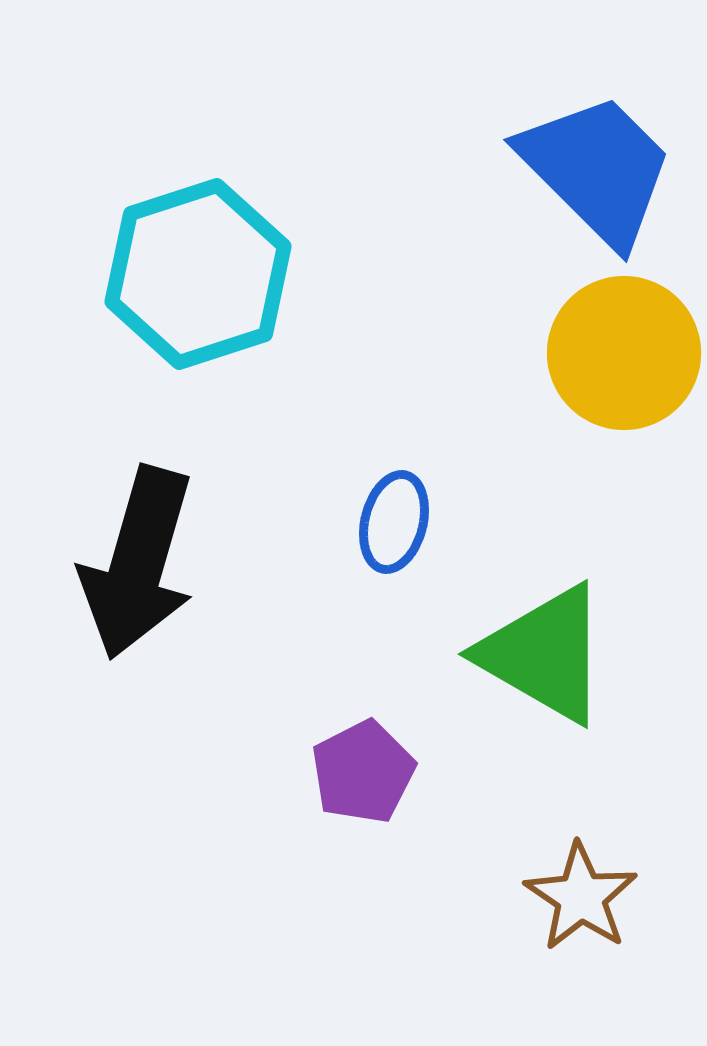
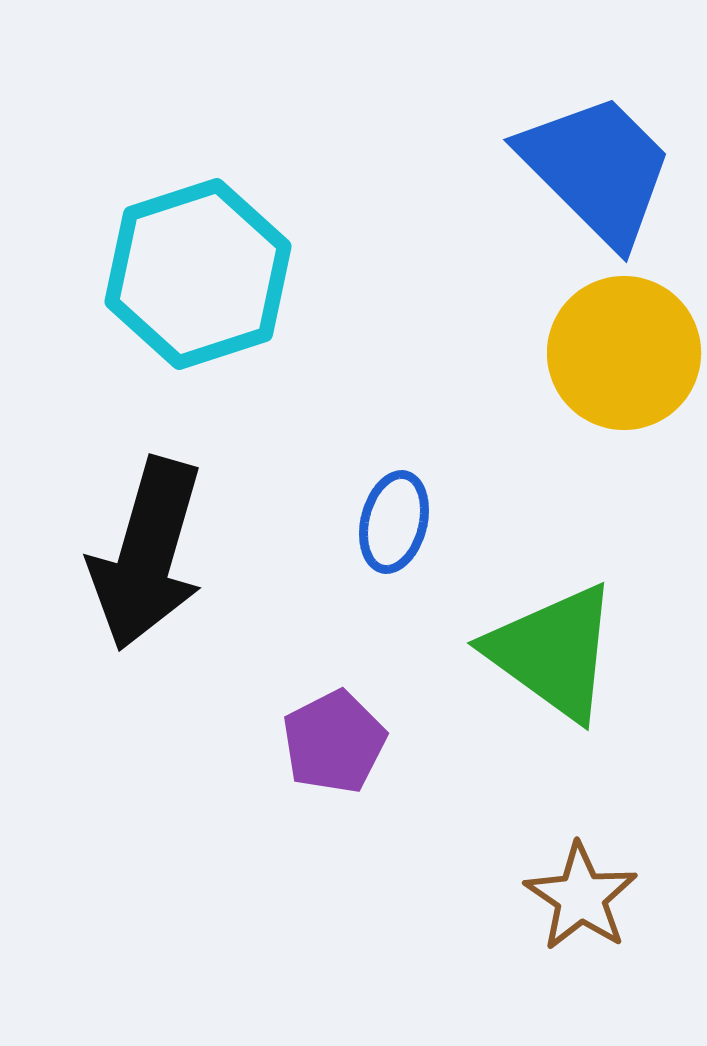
black arrow: moved 9 px right, 9 px up
green triangle: moved 9 px right, 2 px up; rotated 6 degrees clockwise
purple pentagon: moved 29 px left, 30 px up
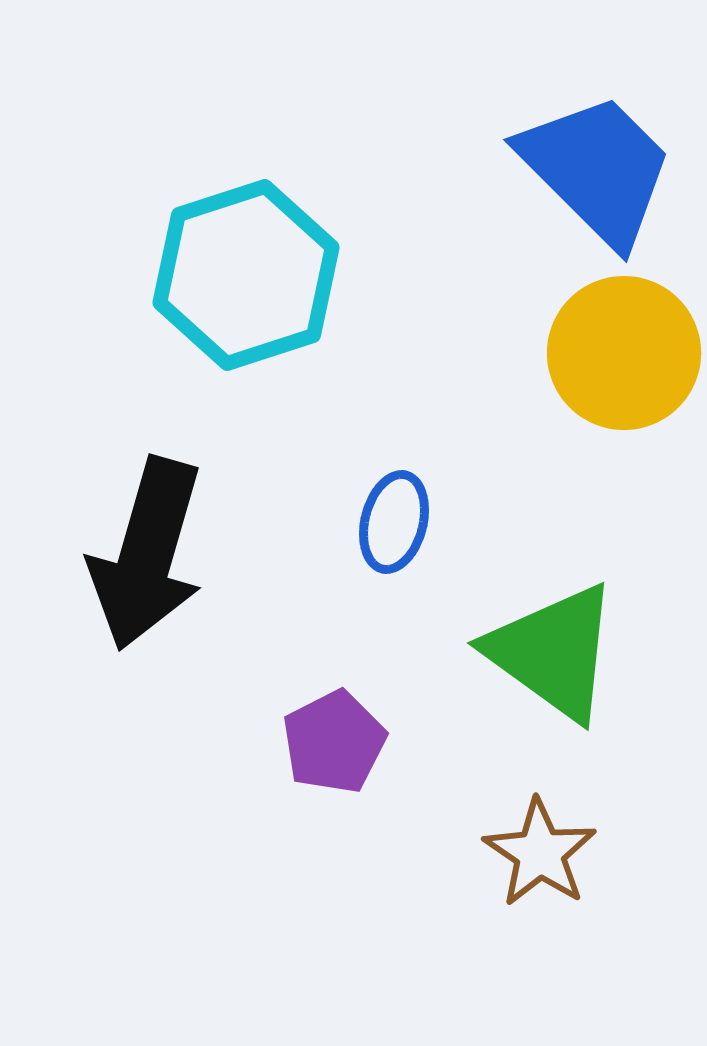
cyan hexagon: moved 48 px right, 1 px down
brown star: moved 41 px left, 44 px up
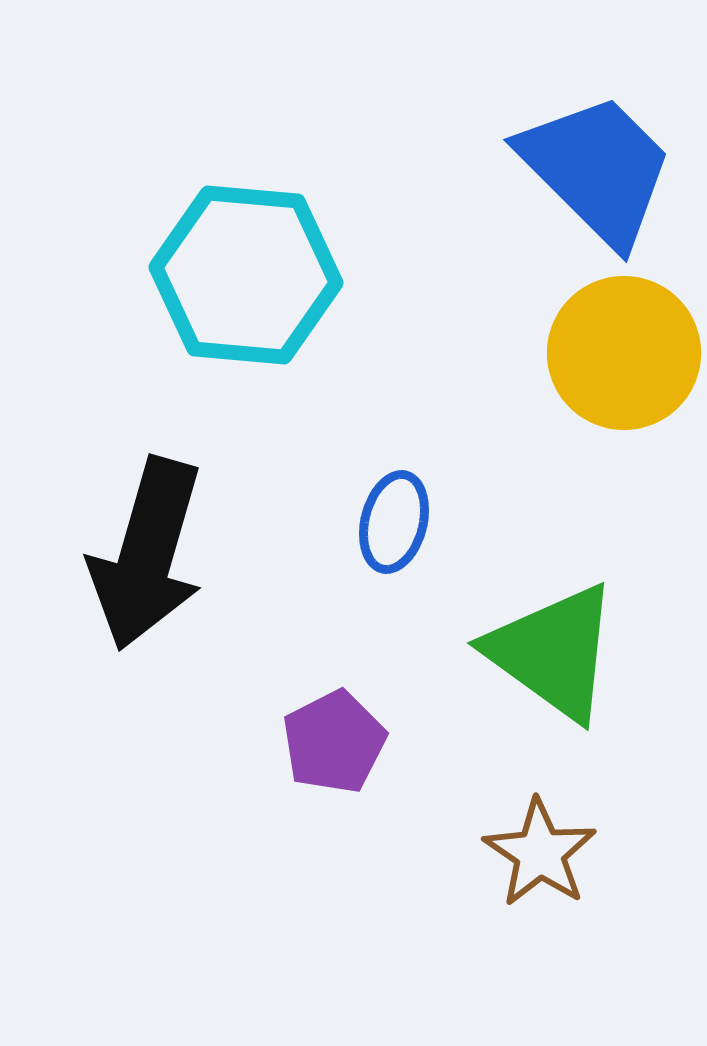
cyan hexagon: rotated 23 degrees clockwise
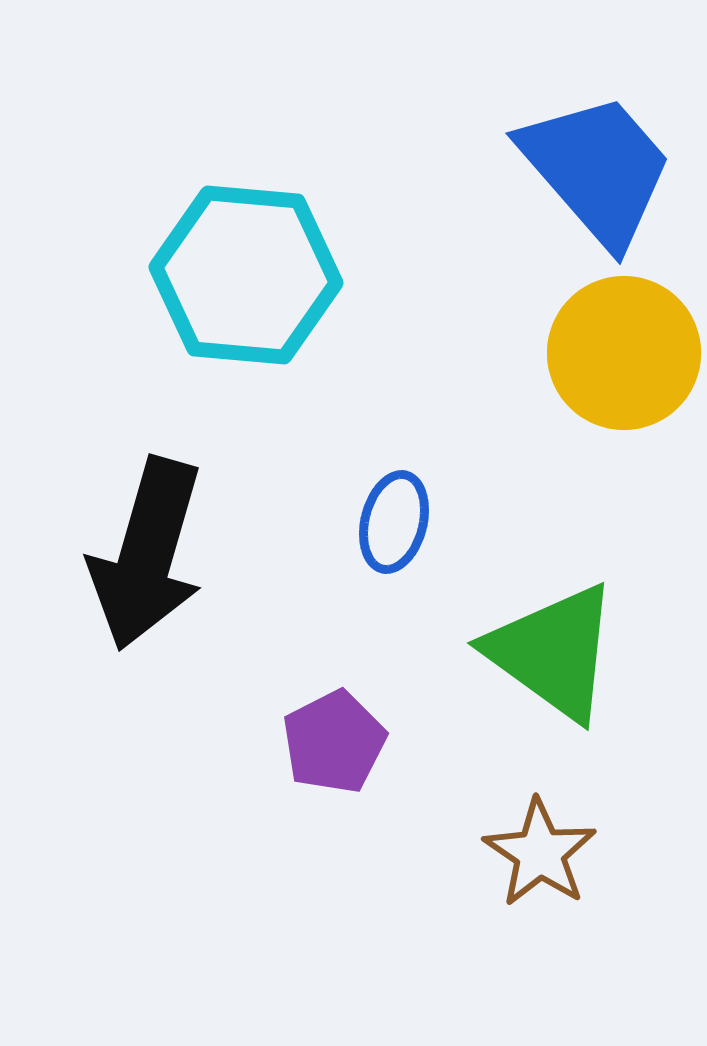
blue trapezoid: rotated 4 degrees clockwise
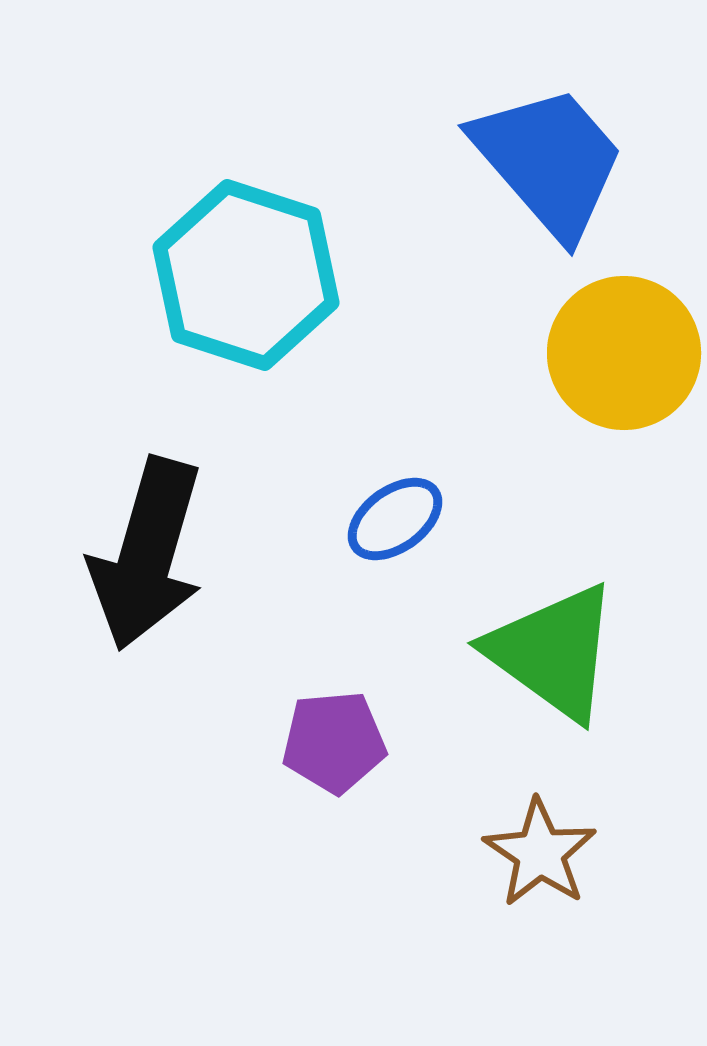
blue trapezoid: moved 48 px left, 8 px up
cyan hexagon: rotated 13 degrees clockwise
blue ellipse: moved 1 px right, 3 px up; rotated 40 degrees clockwise
purple pentagon: rotated 22 degrees clockwise
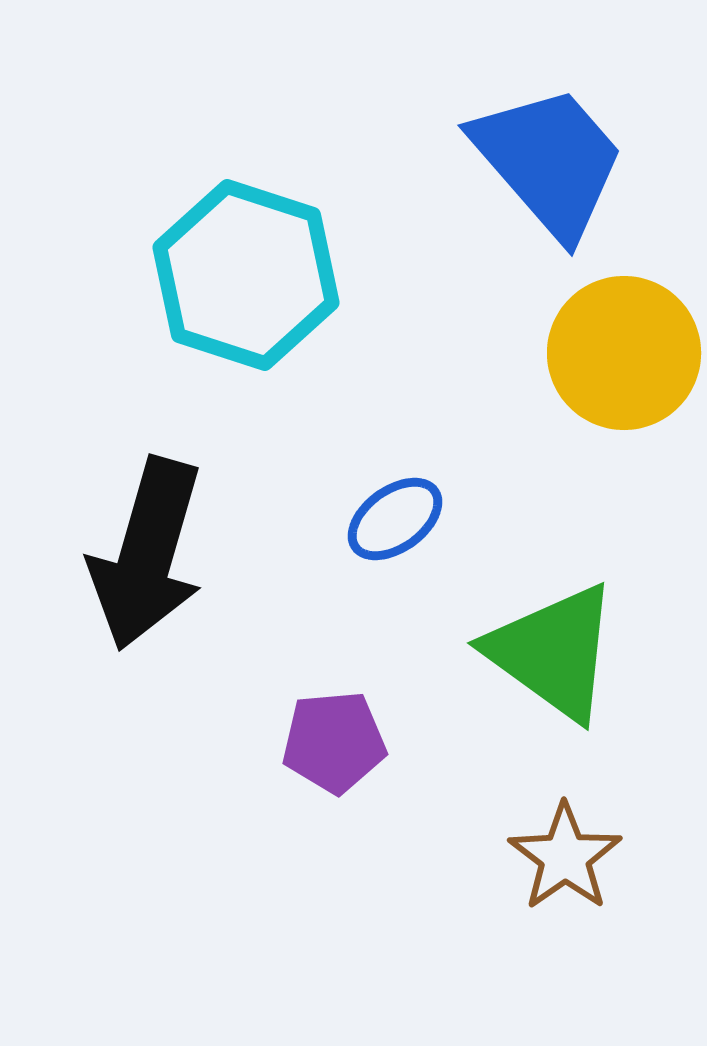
brown star: moved 25 px right, 4 px down; rotated 3 degrees clockwise
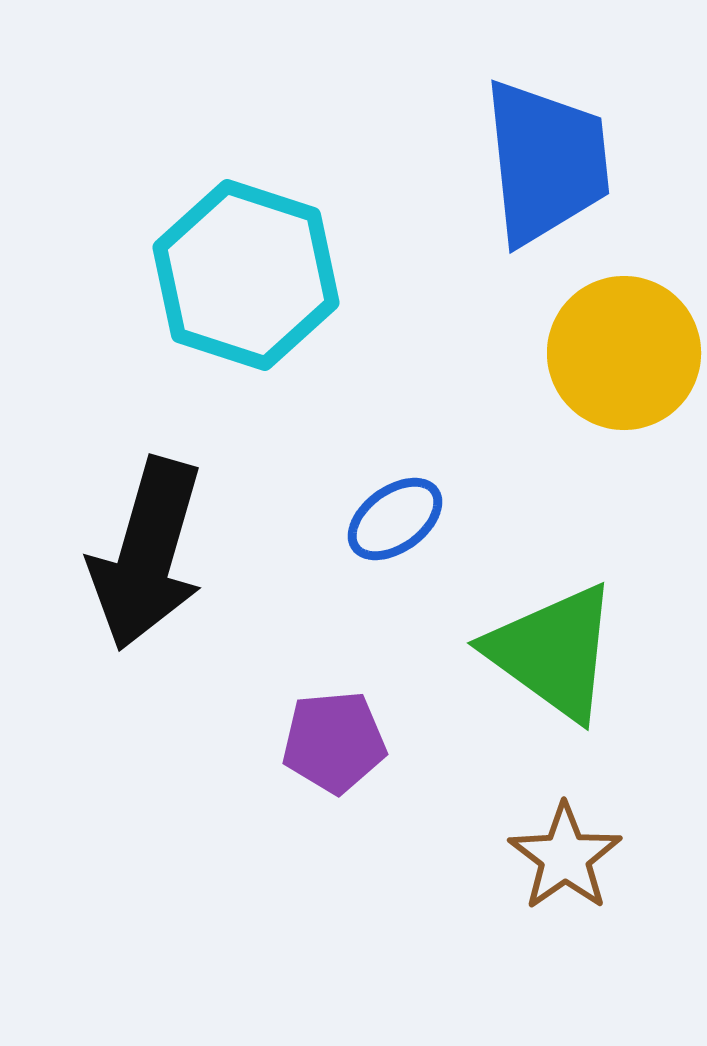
blue trapezoid: moved 3 px left, 1 px down; rotated 35 degrees clockwise
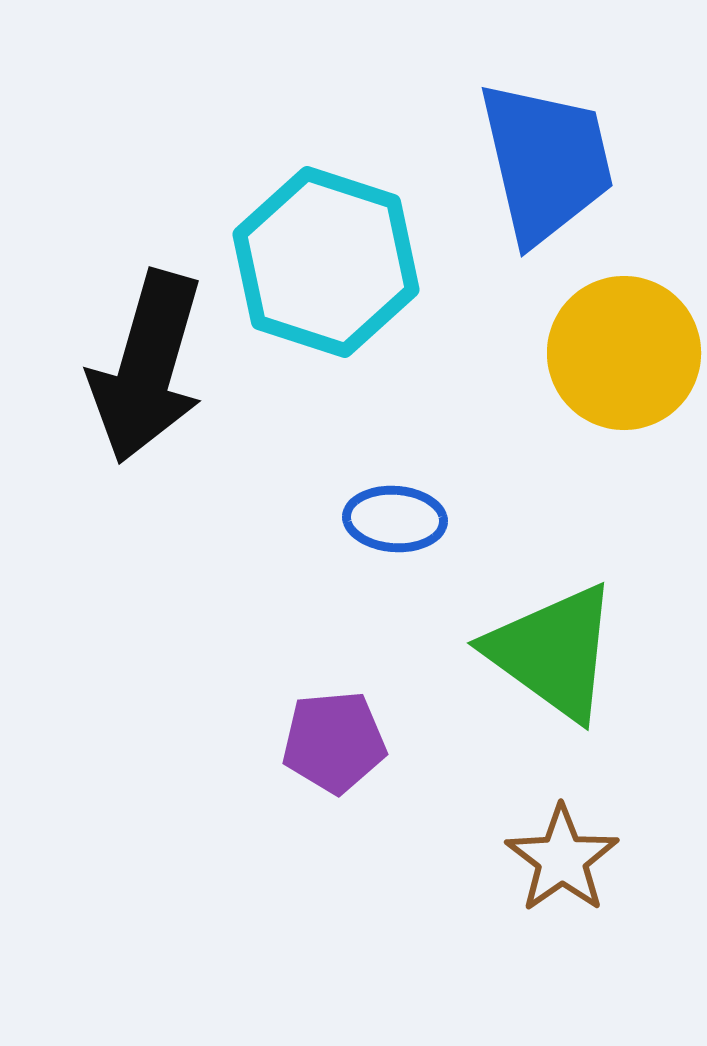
blue trapezoid: rotated 7 degrees counterclockwise
cyan hexagon: moved 80 px right, 13 px up
blue ellipse: rotated 40 degrees clockwise
black arrow: moved 187 px up
brown star: moved 3 px left, 2 px down
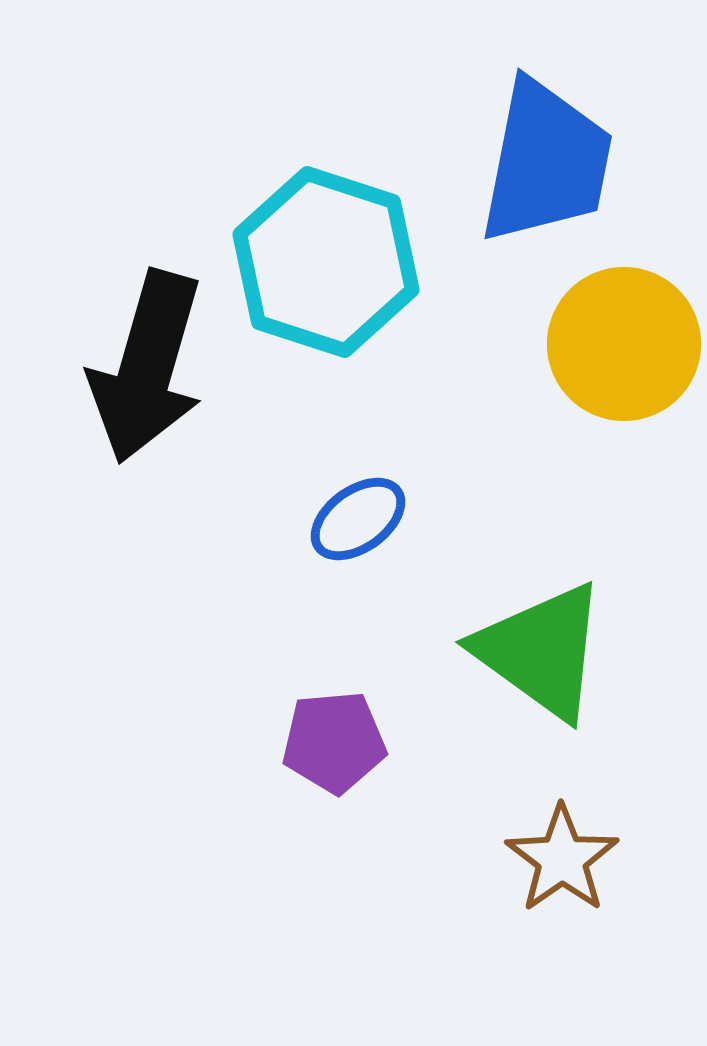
blue trapezoid: rotated 24 degrees clockwise
yellow circle: moved 9 px up
blue ellipse: moved 37 px left; rotated 40 degrees counterclockwise
green triangle: moved 12 px left, 1 px up
